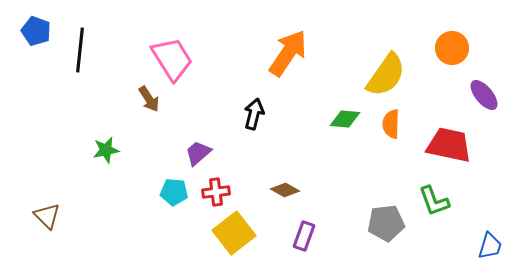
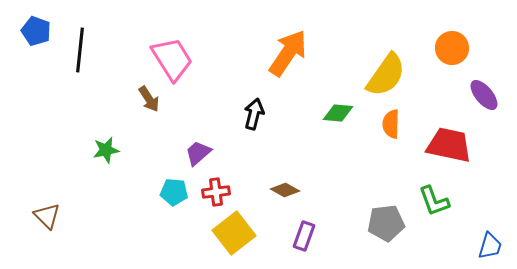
green diamond: moved 7 px left, 6 px up
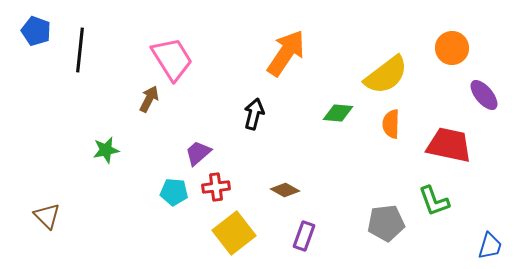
orange arrow: moved 2 px left
yellow semicircle: rotated 18 degrees clockwise
brown arrow: rotated 120 degrees counterclockwise
red cross: moved 5 px up
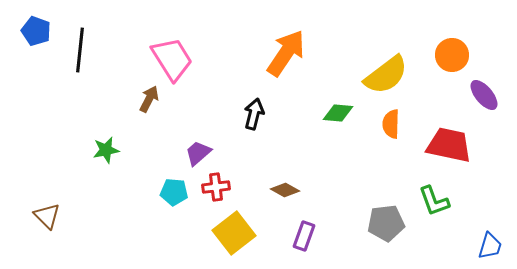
orange circle: moved 7 px down
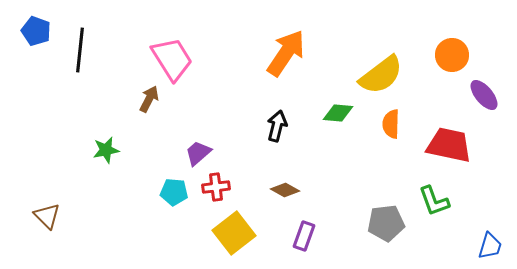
yellow semicircle: moved 5 px left
black arrow: moved 23 px right, 12 px down
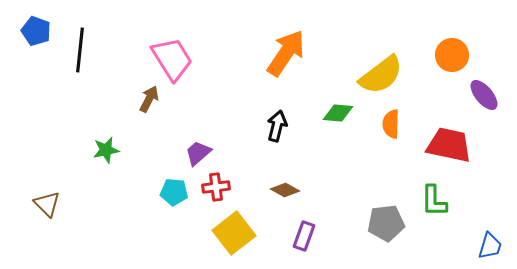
green L-shape: rotated 20 degrees clockwise
brown triangle: moved 12 px up
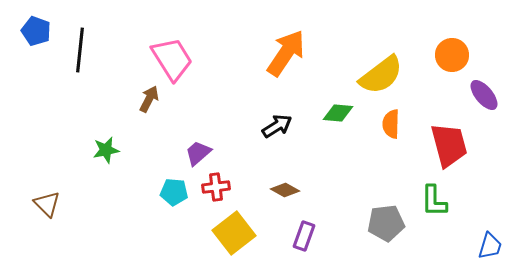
black arrow: rotated 44 degrees clockwise
red trapezoid: rotated 63 degrees clockwise
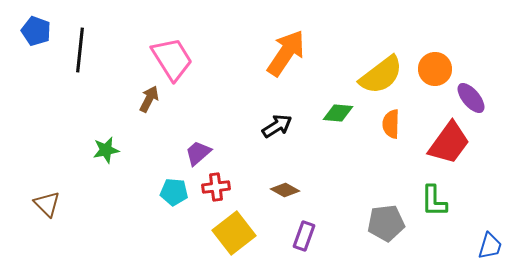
orange circle: moved 17 px left, 14 px down
purple ellipse: moved 13 px left, 3 px down
red trapezoid: moved 2 px up; rotated 51 degrees clockwise
